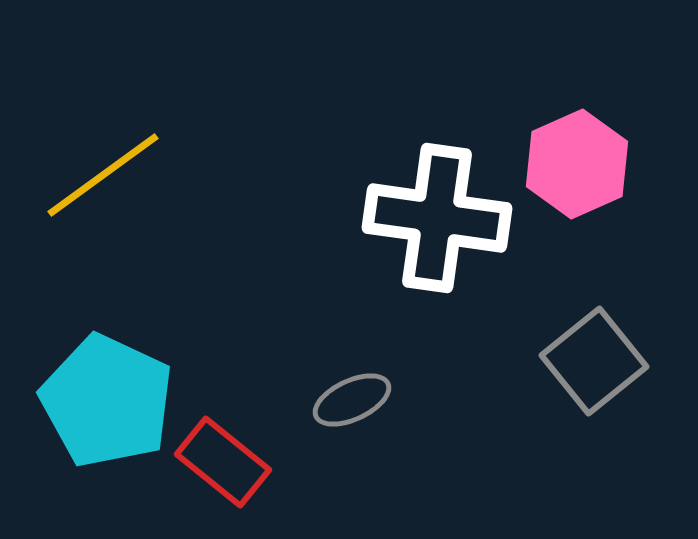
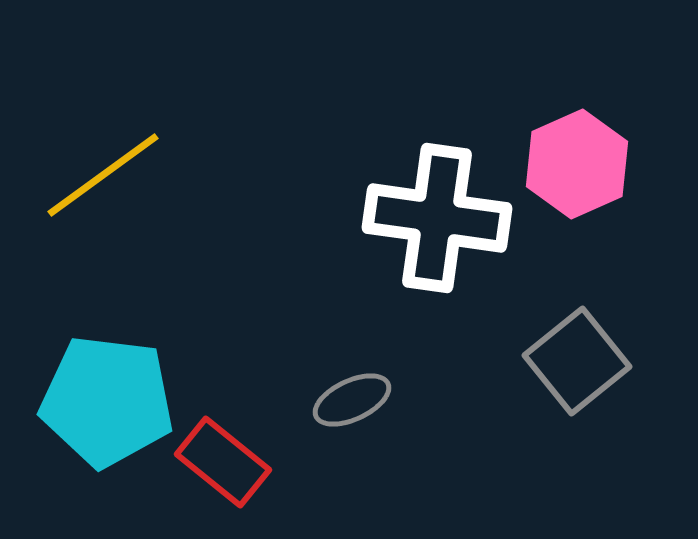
gray square: moved 17 px left
cyan pentagon: rotated 18 degrees counterclockwise
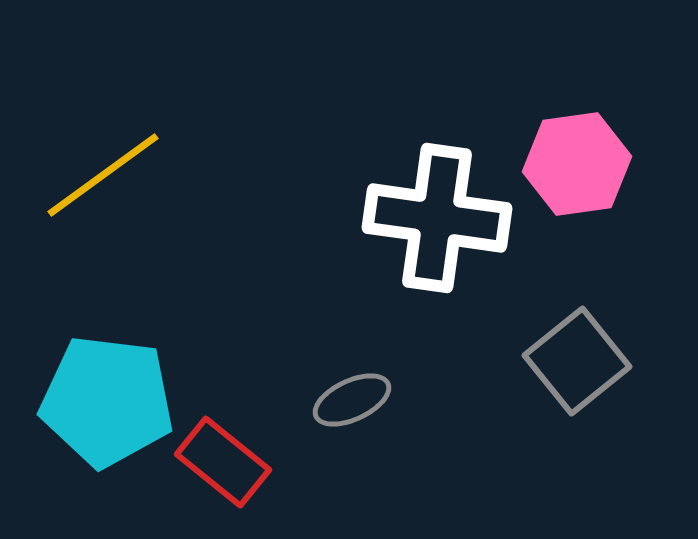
pink hexagon: rotated 16 degrees clockwise
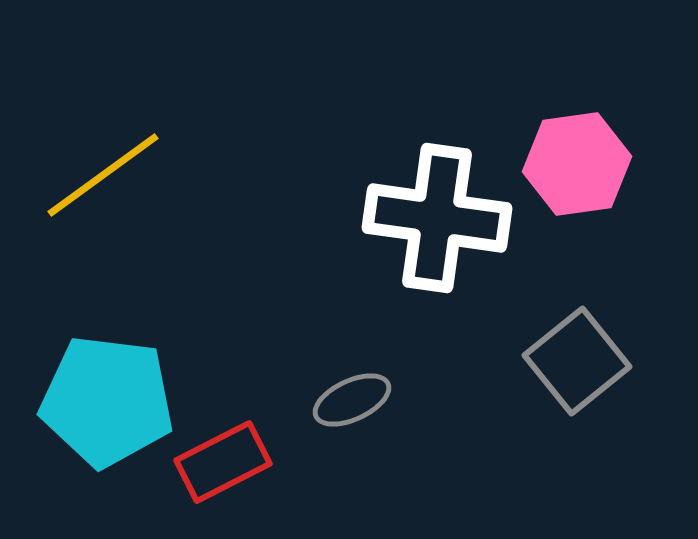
red rectangle: rotated 66 degrees counterclockwise
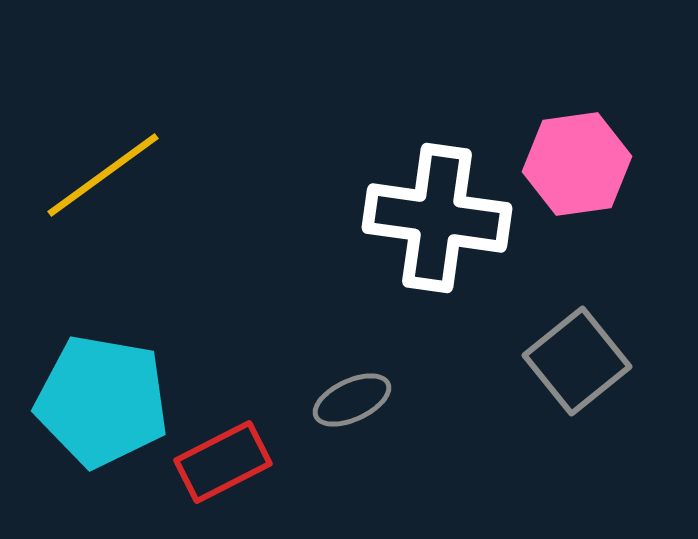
cyan pentagon: moved 5 px left; rotated 3 degrees clockwise
